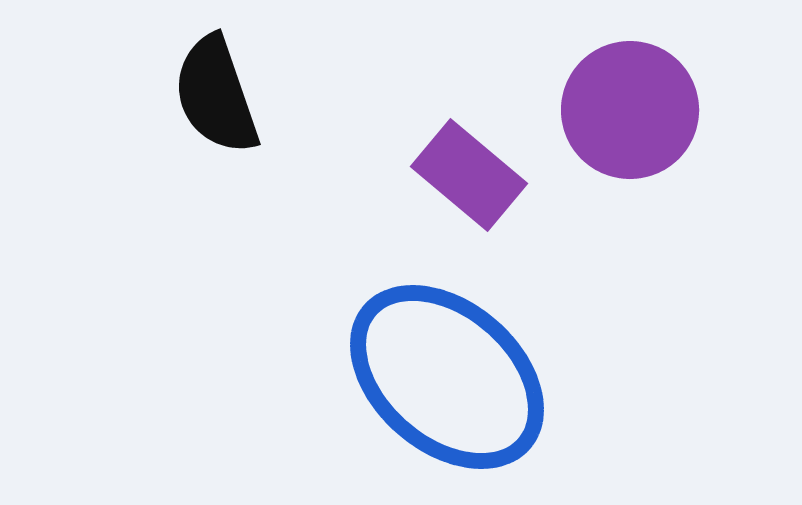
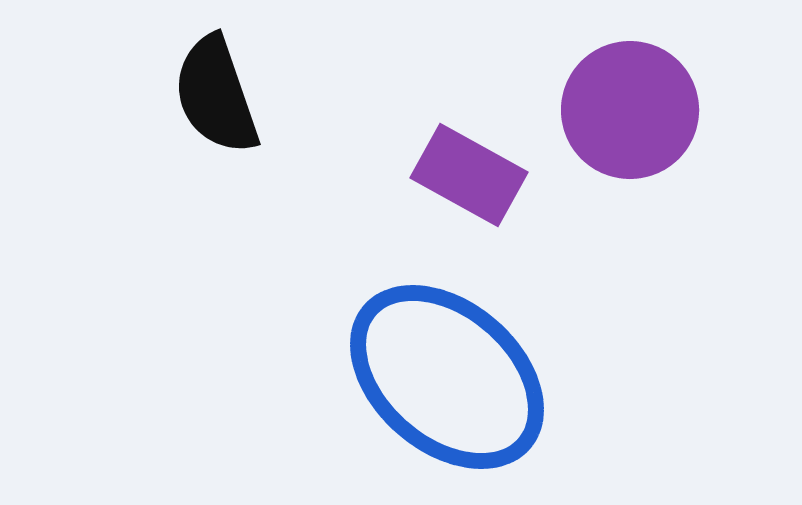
purple rectangle: rotated 11 degrees counterclockwise
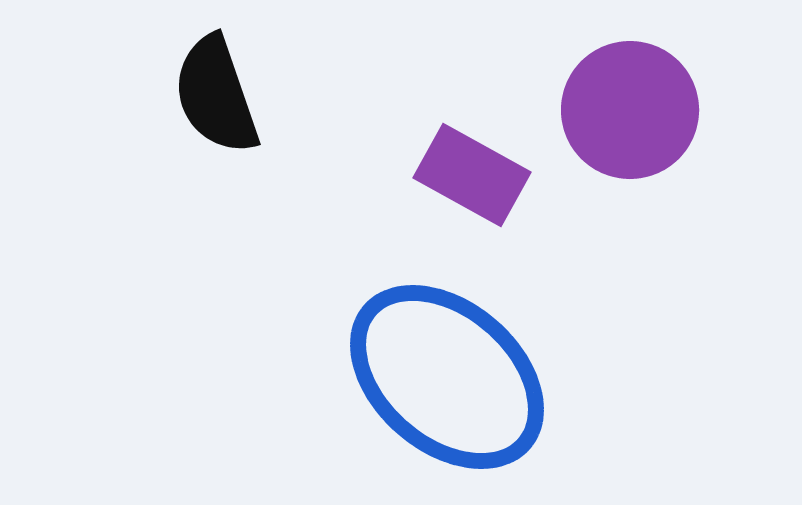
purple rectangle: moved 3 px right
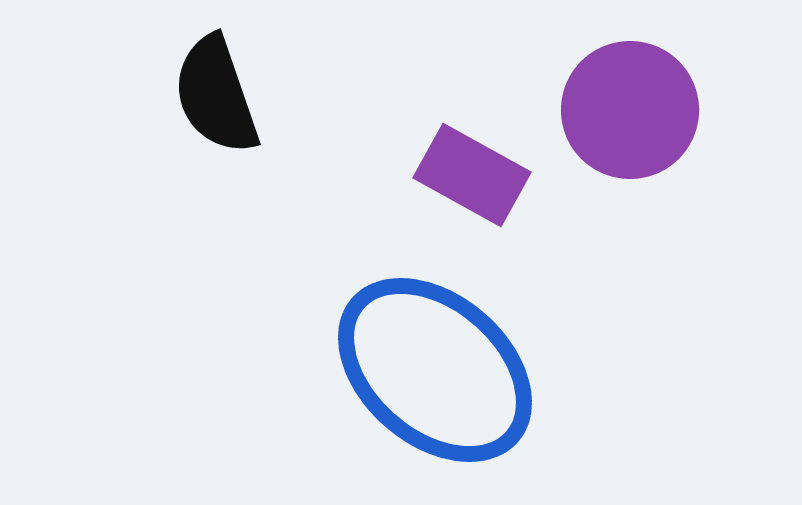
blue ellipse: moved 12 px left, 7 px up
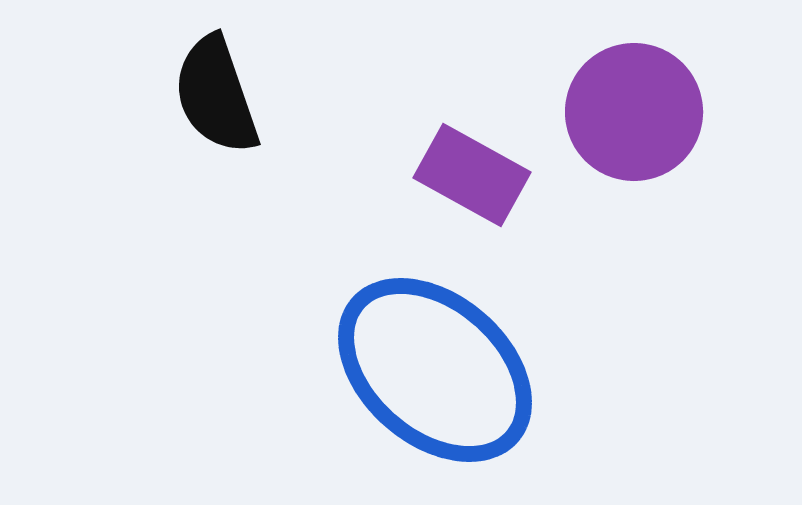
purple circle: moved 4 px right, 2 px down
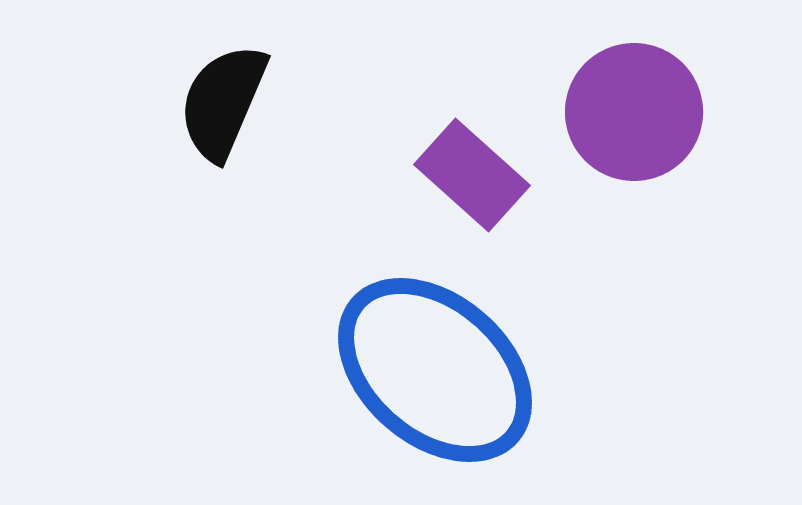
black semicircle: moved 7 px right, 7 px down; rotated 42 degrees clockwise
purple rectangle: rotated 13 degrees clockwise
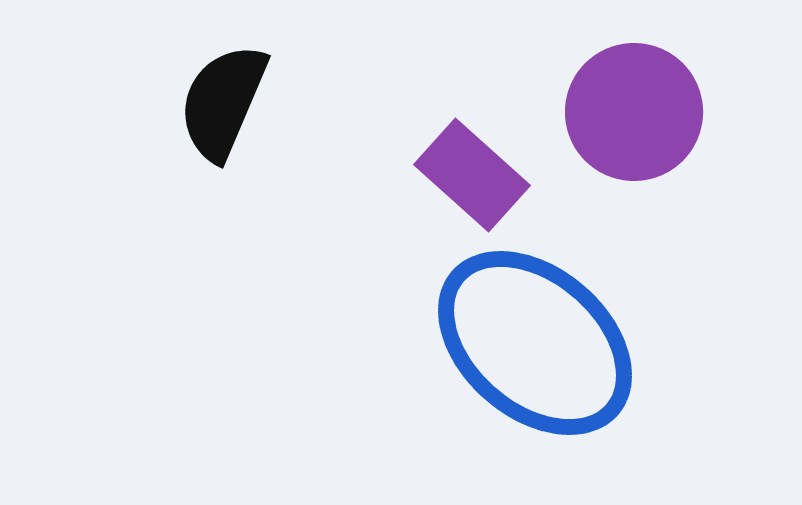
blue ellipse: moved 100 px right, 27 px up
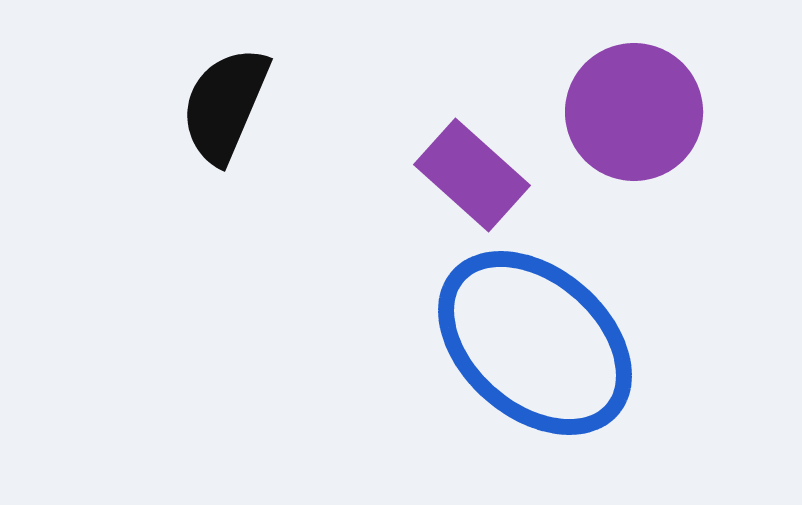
black semicircle: moved 2 px right, 3 px down
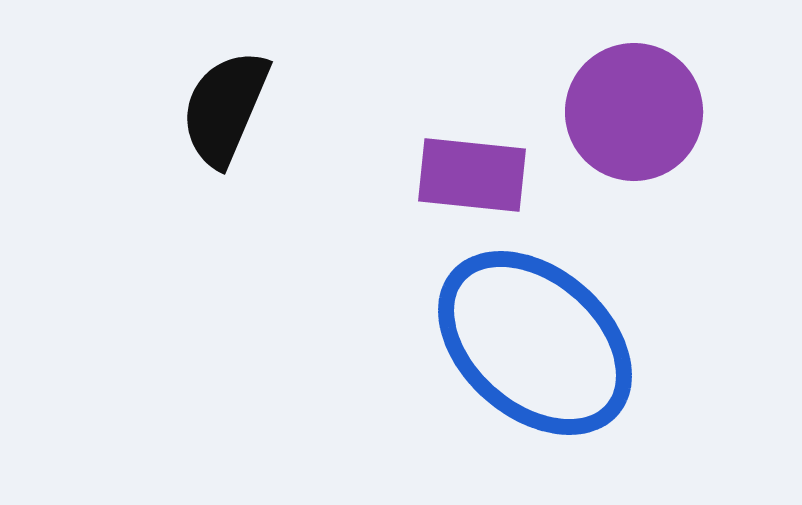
black semicircle: moved 3 px down
purple rectangle: rotated 36 degrees counterclockwise
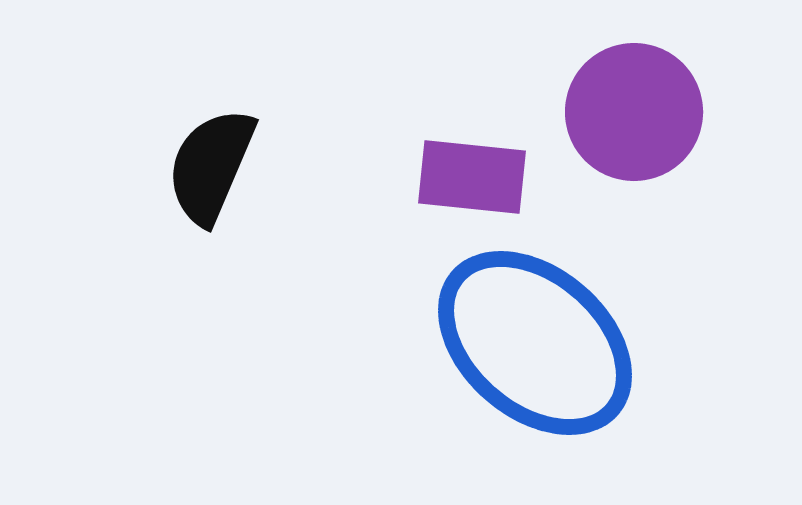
black semicircle: moved 14 px left, 58 px down
purple rectangle: moved 2 px down
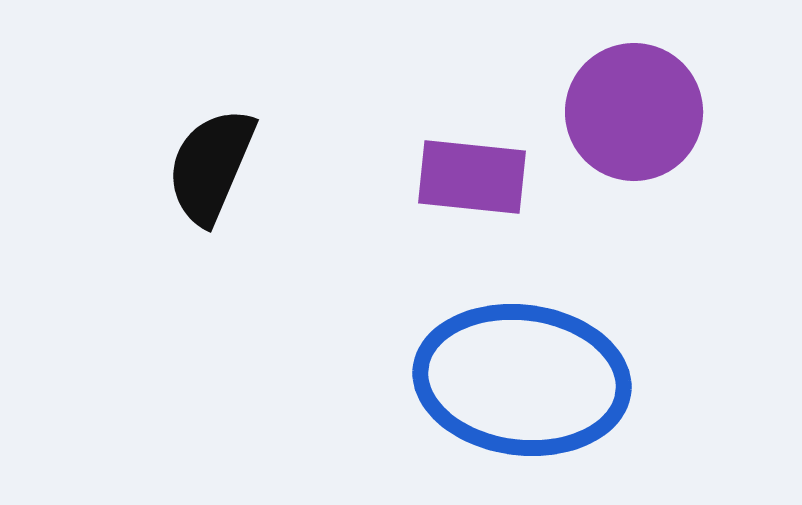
blue ellipse: moved 13 px left, 37 px down; rotated 34 degrees counterclockwise
